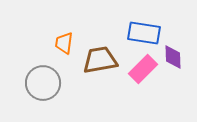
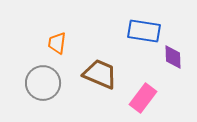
blue rectangle: moved 2 px up
orange trapezoid: moved 7 px left
brown trapezoid: moved 14 px down; rotated 33 degrees clockwise
pink rectangle: moved 29 px down; rotated 8 degrees counterclockwise
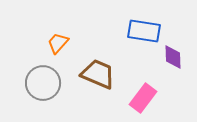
orange trapezoid: moved 1 px right; rotated 35 degrees clockwise
brown trapezoid: moved 2 px left
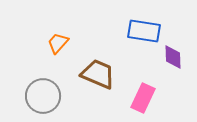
gray circle: moved 13 px down
pink rectangle: rotated 12 degrees counterclockwise
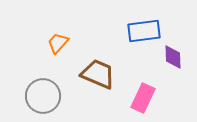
blue rectangle: rotated 16 degrees counterclockwise
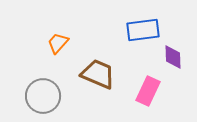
blue rectangle: moved 1 px left, 1 px up
pink rectangle: moved 5 px right, 7 px up
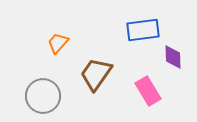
brown trapezoid: moved 2 px left; rotated 78 degrees counterclockwise
pink rectangle: rotated 56 degrees counterclockwise
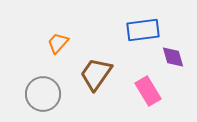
purple diamond: rotated 15 degrees counterclockwise
gray circle: moved 2 px up
